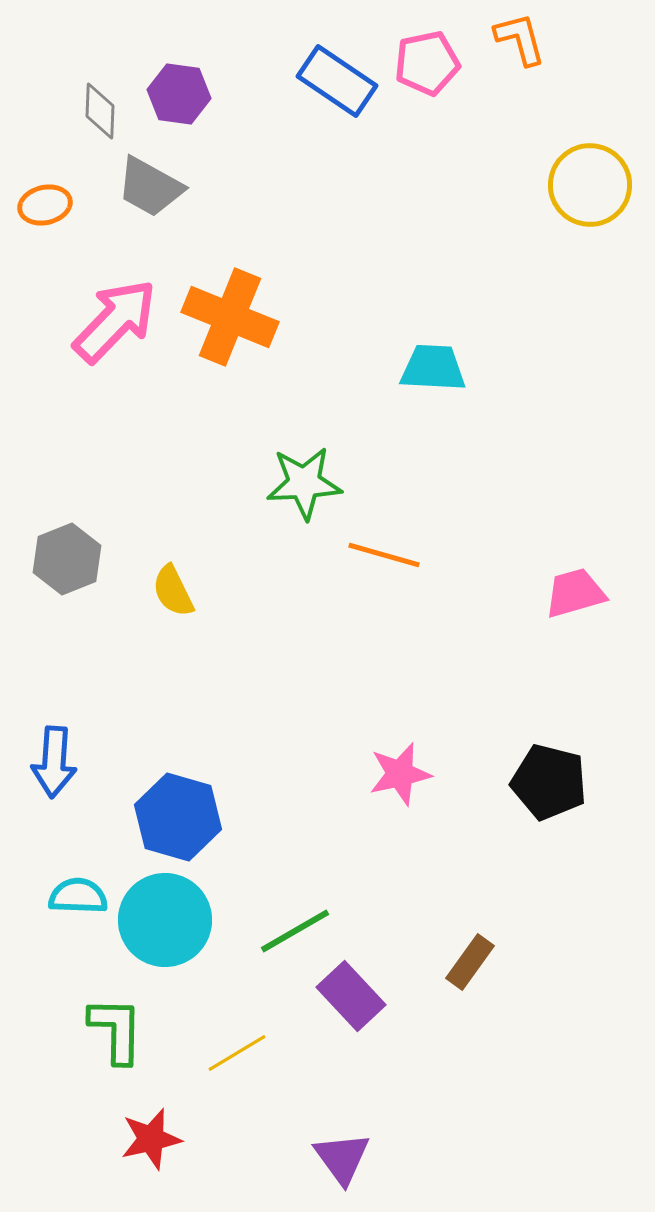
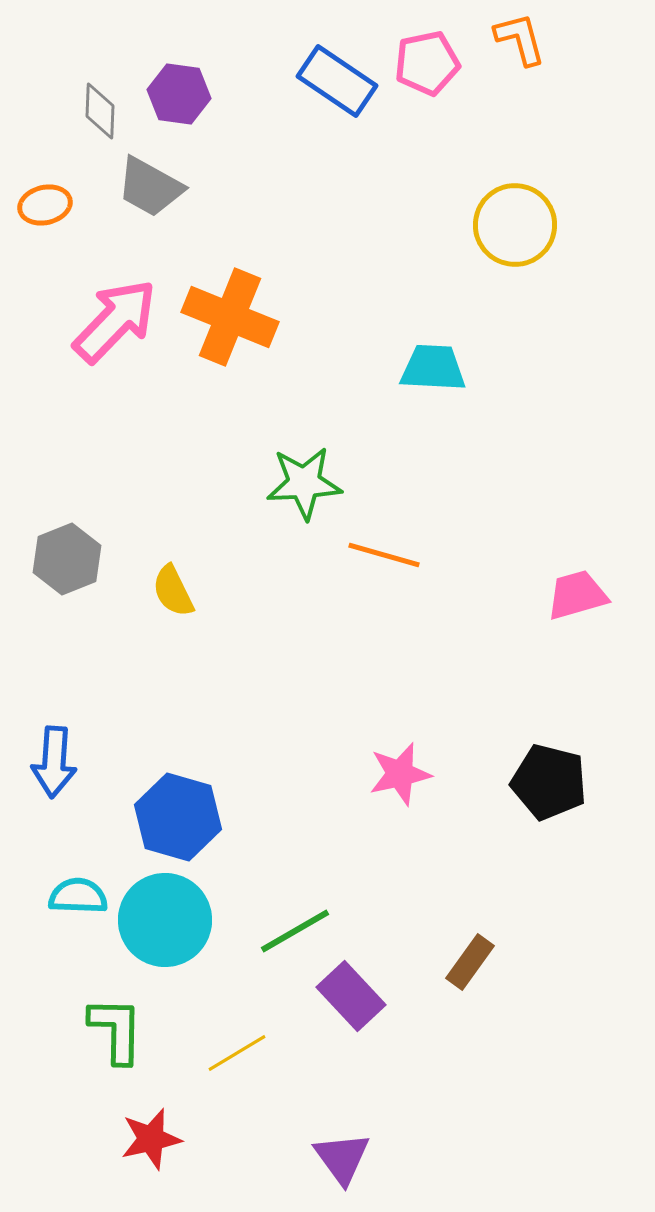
yellow circle: moved 75 px left, 40 px down
pink trapezoid: moved 2 px right, 2 px down
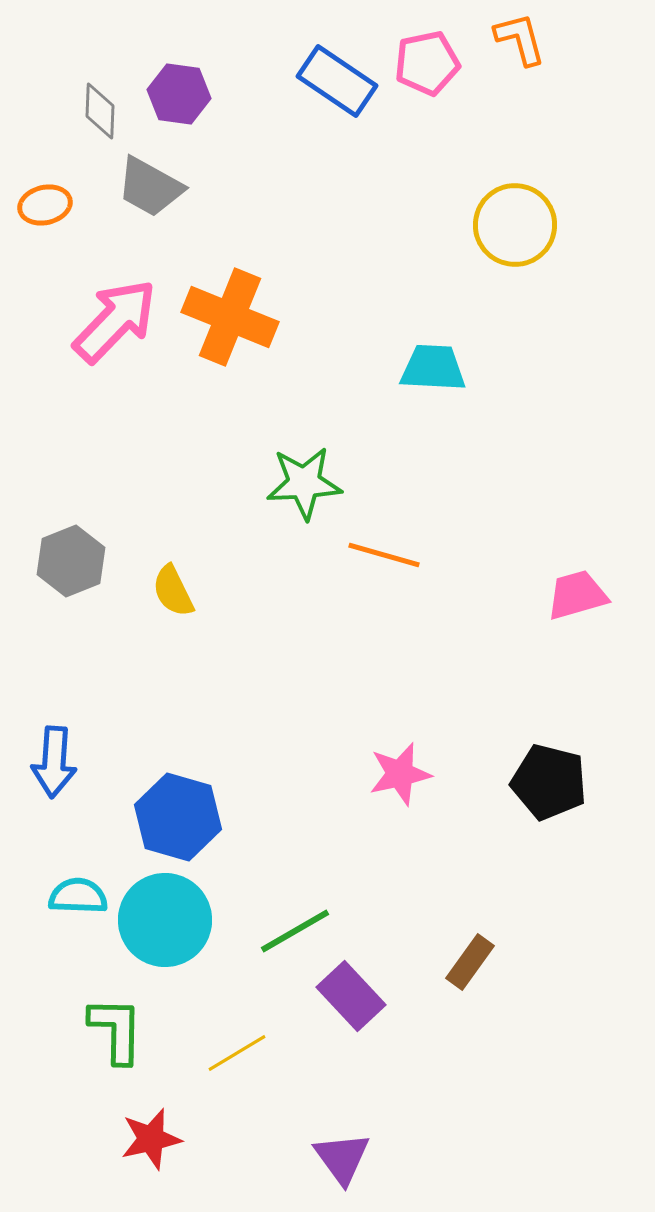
gray hexagon: moved 4 px right, 2 px down
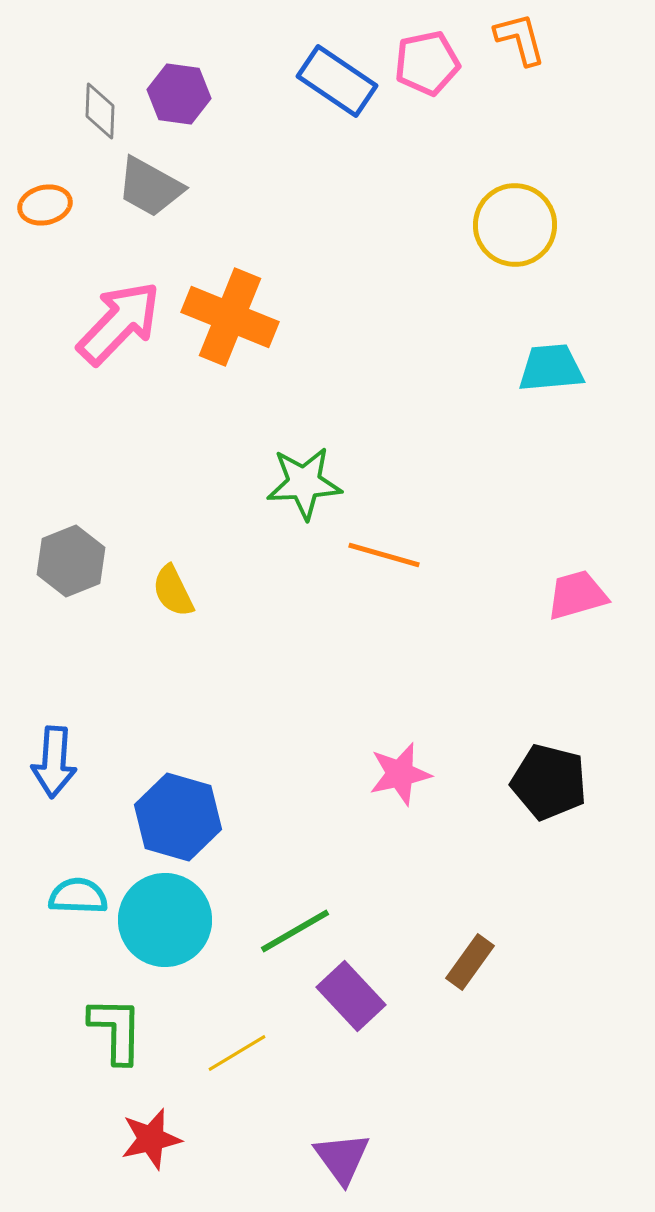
pink arrow: moved 4 px right, 2 px down
cyan trapezoid: moved 118 px right; rotated 8 degrees counterclockwise
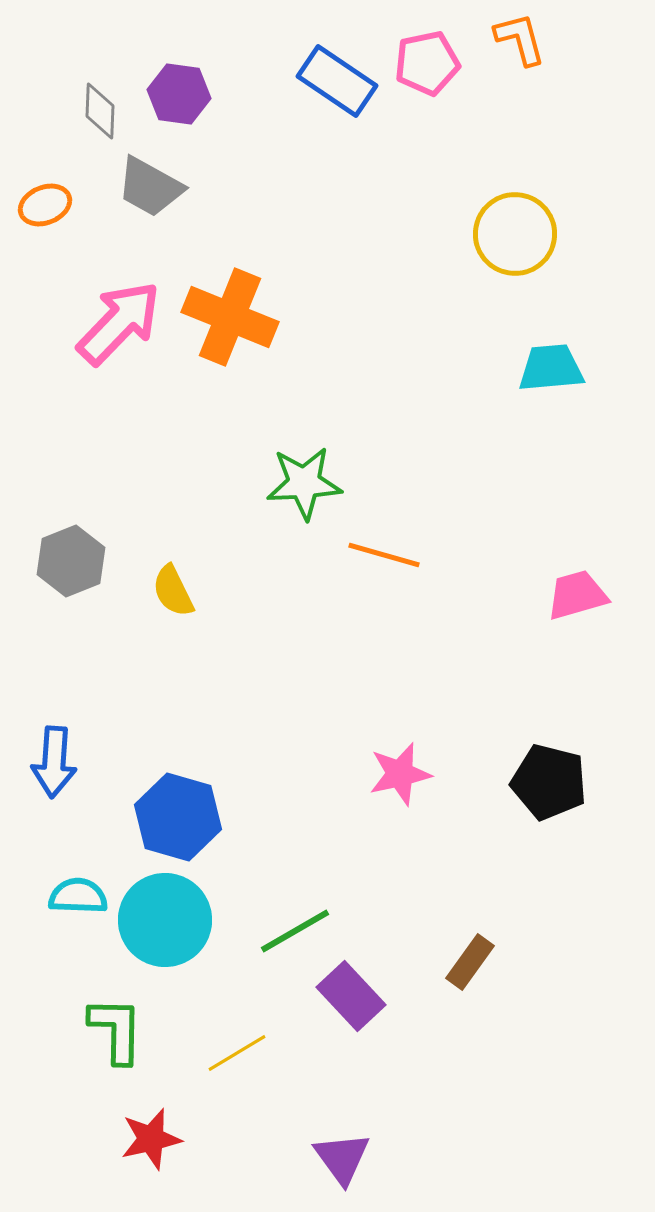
orange ellipse: rotated 9 degrees counterclockwise
yellow circle: moved 9 px down
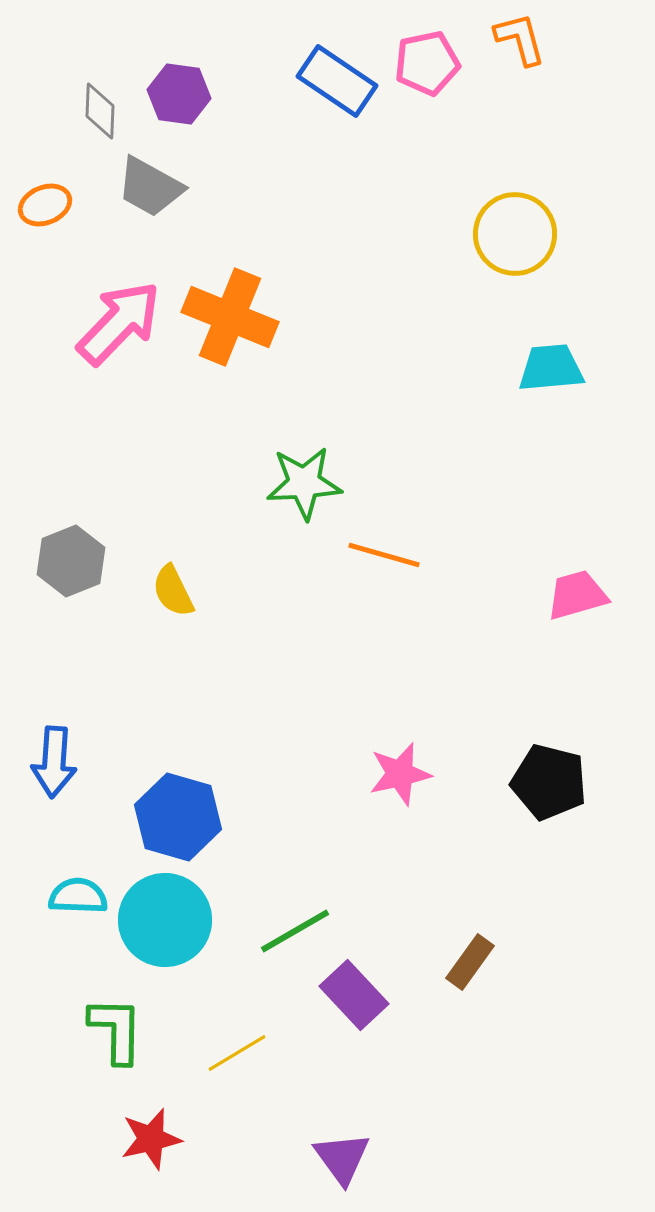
purple rectangle: moved 3 px right, 1 px up
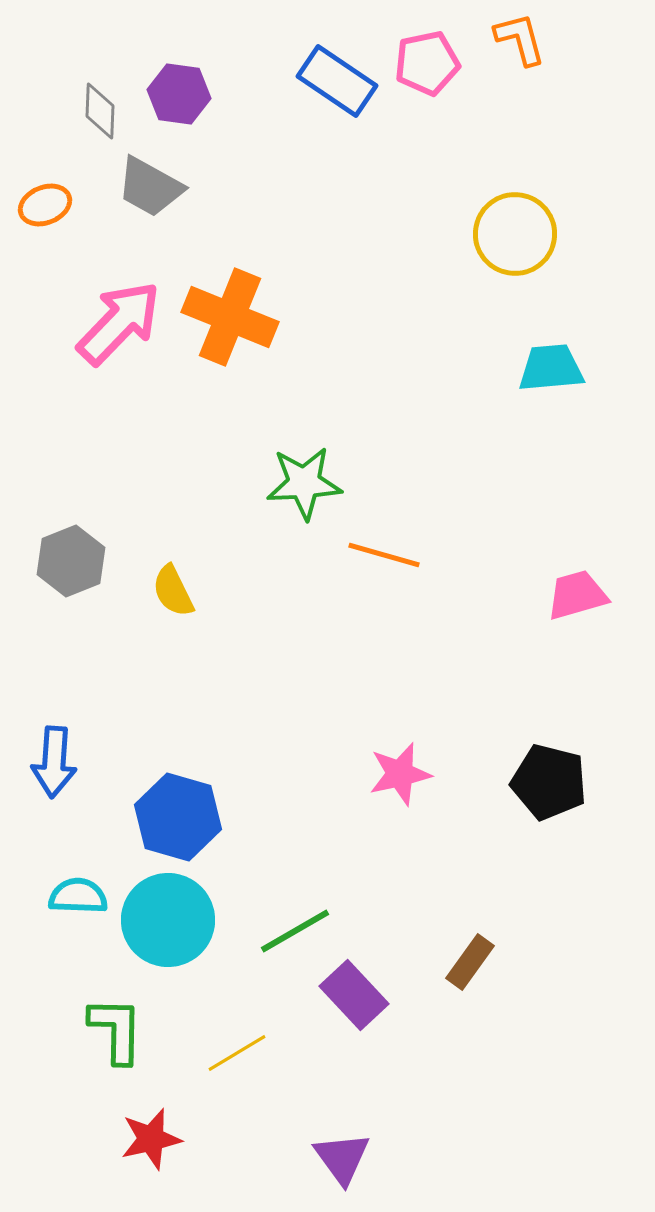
cyan circle: moved 3 px right
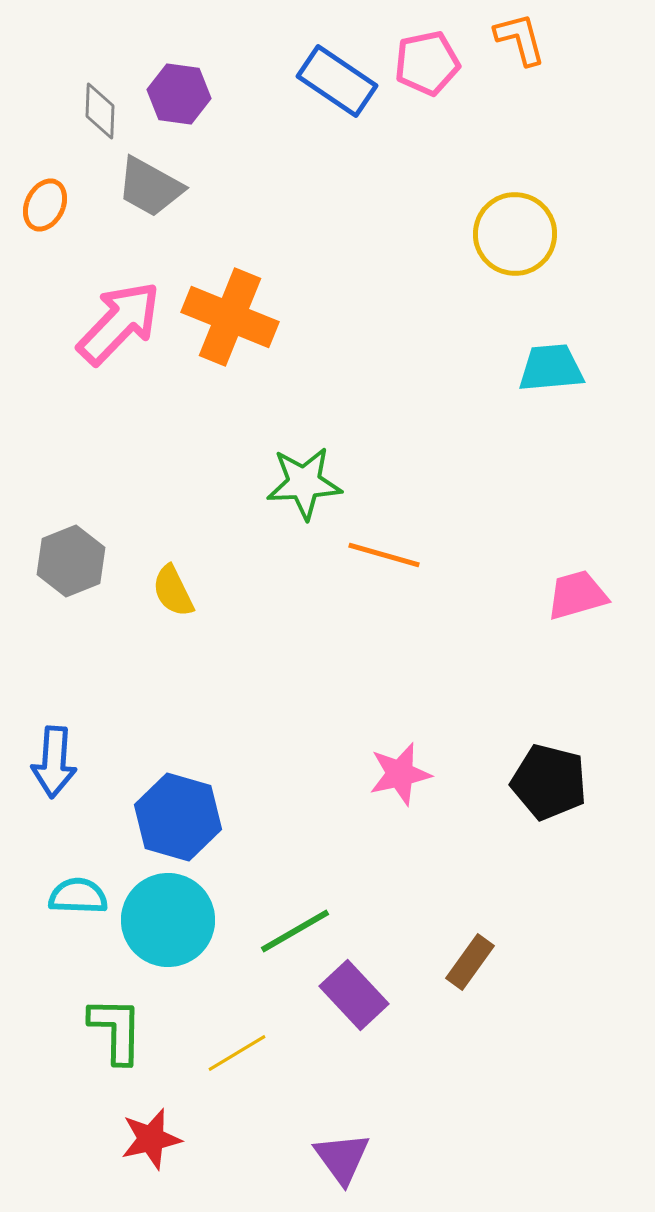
orange ellipse: rotated 42 degrees counterclockwise
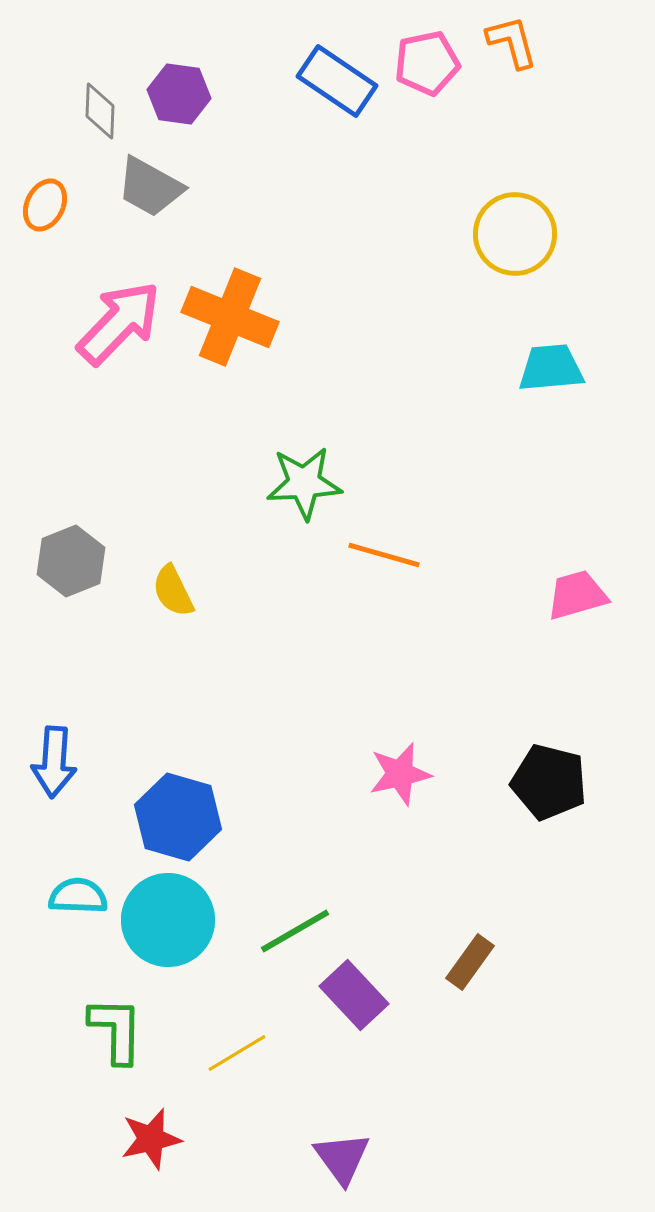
orange L-shape: moved 8 px left, 3 px down
